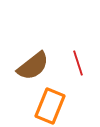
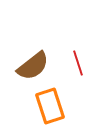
orange rectangle: rotated 40 degrees counterclockwise
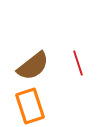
orange rectangle: moved 20 px left
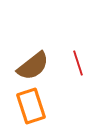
orange rectangle: moved 1 px right
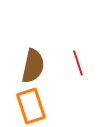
brown semicircle: rotated 40 degrees counterclockwise
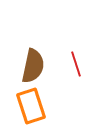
red line: moved 2 px left, 1 px down
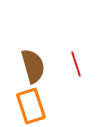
brown semicircle: rotated 28 degrees counterclockwise
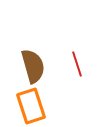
red line: moved 1 px right
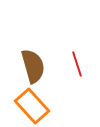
orange rectangle: moved 1 px right; rotated 24 degrees counterclockwise
